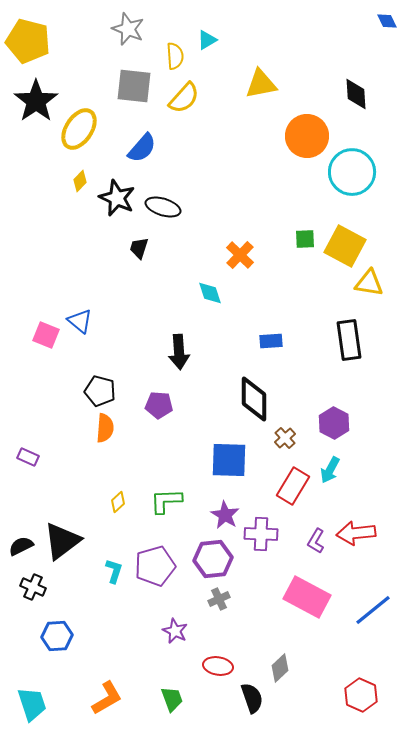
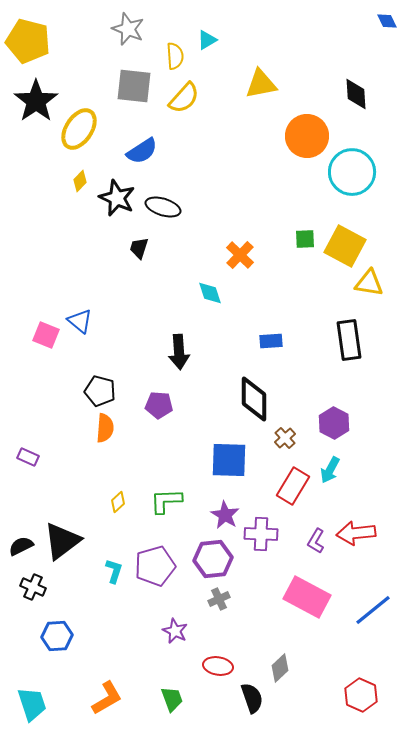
blue semicircle at (142, 148): moved 3 px down; rotated 16 degrees clockwise
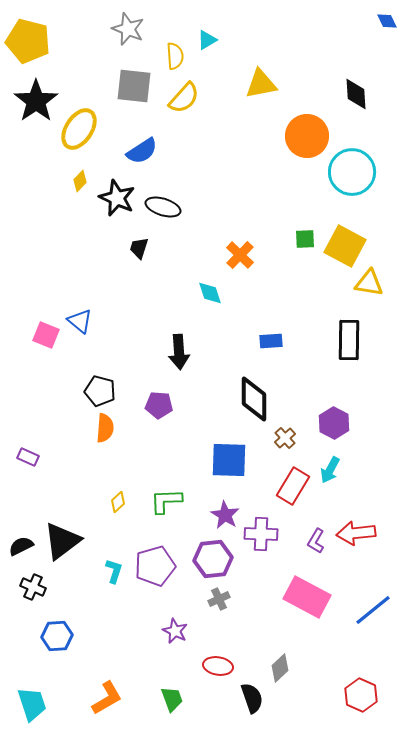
black rectangle at (349, 340): rotated 9 degrees clockwise
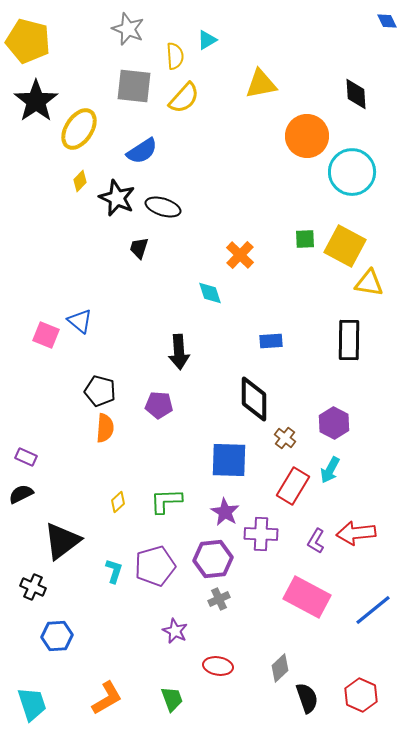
brown cross at (285, 438): rotated 10 degrees counterclockwise
purple rectangle at (28, 457): moved 2 px left
purple star at (225, 515): moved 3 px up
black semicircle at (21, 546): moved 52 px up
black semicircle at (252, 698): moved 55 px right
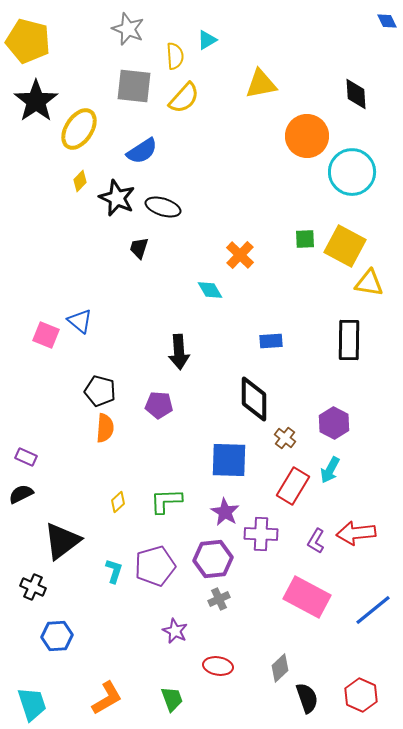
cyan diamond at (210, 293): moved 3 px up; rotated 12 degrees counterclockwise
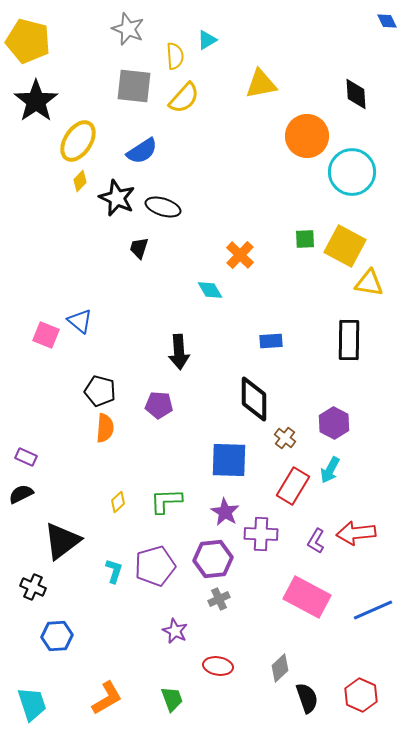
yellow ellipse at (79, 129): moved 1 px left, 12 px down
blue line at (373, 610): rotated 15 degrees clockwise
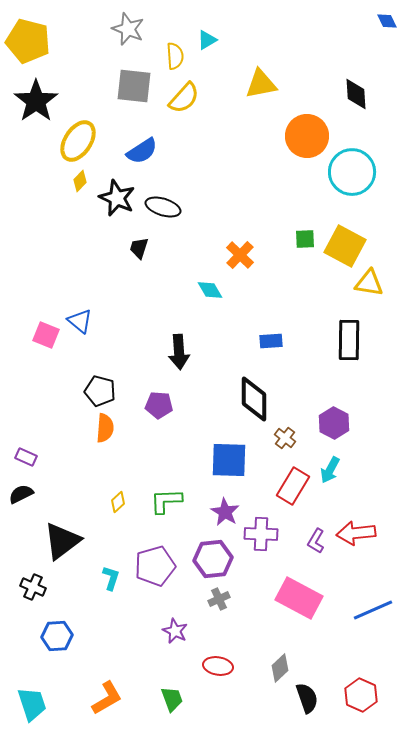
cyan L-shape at (114, 571): moved 3 px left, 7 px down
pink rectangle at (307, 597): moved 8 px left, 1 px down
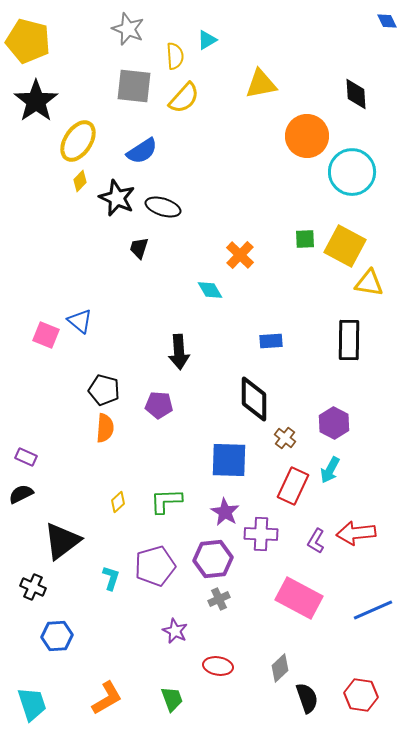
black pentagon at (100, 391): moved 4 px right, 1 px up
red rectangle at (293, 486): rotated 6 degrees counterclockwise
red hexagon at (361, 695): rotated 16 degrees counterclockwise
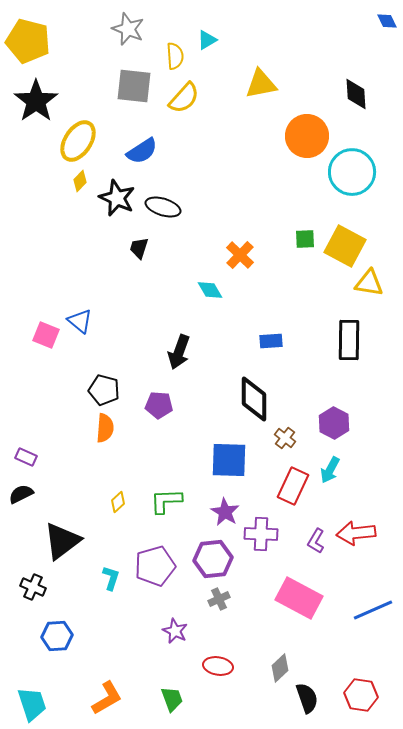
black arrow at (179, 352): rotated 24 degrees clockwise
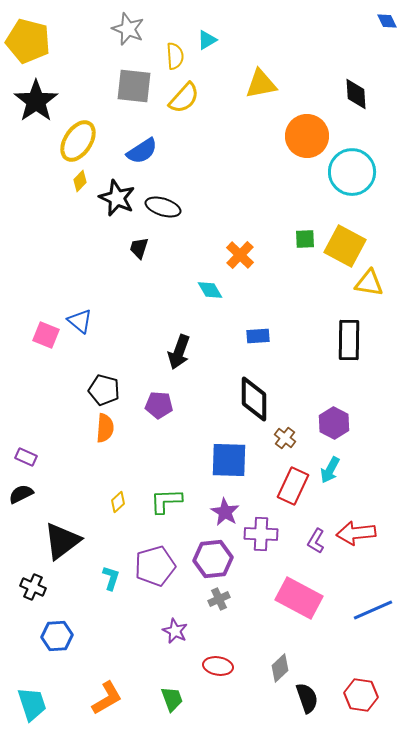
blue rectangle at (271, 341): moved 13 px left, 5 px up
